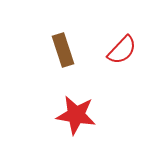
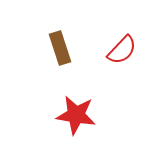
brown rectangle: moved 3 px left, 2 px up
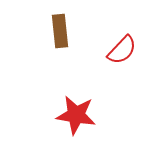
brown rectangle: moved 17 px up; rotated 12 degrees clockwise
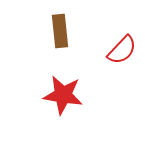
red star: moved 13 px left, 20 px up
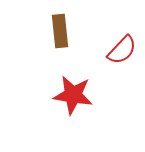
red star: moved 10 px right
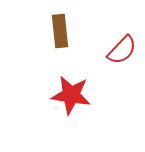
red star: moved 2 px left
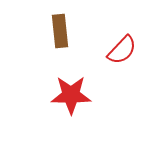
red star: rotated 9 degrees counterclockwise
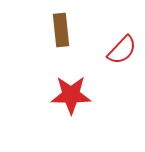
brown rectangle: moved 1 px right, 1 px up
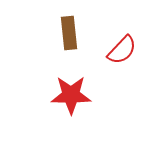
brown rectangle: moved 8 px right, 3 px down
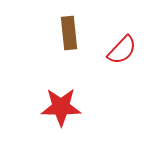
red star: moved 10 px left, 12 px down
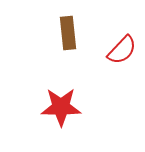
brown rectangle: moved 1 px left
